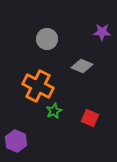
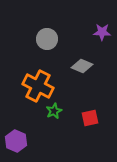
red square: rotated 36 degrees counterclockwise
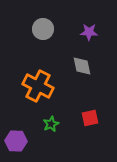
purple star: moved 13 px left
gray circle: moved 4 px left, 10 px up
gray diamond: rotated 55 degrees clockwise
green star: moved 3 px left, 13 px down
purple hexagon: rotated 20 degrees counterclockwise
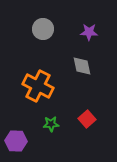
red square: moved 3 px left, 1 px down; rotated 30 degrees counterclockwise
green star: rotated 21 degrees clockwise
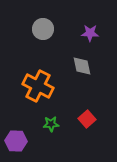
purple star: moved 1 px right, 1 px down
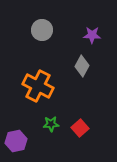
gray circle: moved 1 px left, 1 px down
purple star: moved 2 px right, 2 px down
gray diamond: rotated 40 degrees clockwise
red square: moved 7 px left, 9 px down
purple hexagon: rotated 15 degrees counterclockwise
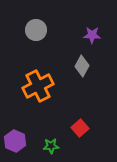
gray circle: moved 6 px left
orange cross: rotated 36 degrees clockwise
green star: moved 22 px down
purple hexagon: moved 1 px left; rotated 25 degrees counterclockwise
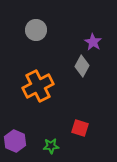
purple star: moved 1 px right, 7 px down; rotated 30 degrees clockwise
red square: rotated 30 degrees counterclockwise
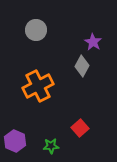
red square: rotated 30 degrees clockwise
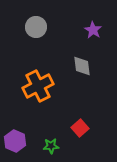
gray circle: moved 3 px up
purple star: moved 12 px up
gray diamond: rotated 35 degrees counterclockwise
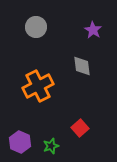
purple hexagon: moved 5 px right, 1 px down
green star: rotated 14 degrees counterclockwise
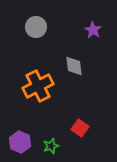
gray diamond: moved 8 px left
red square: rotated 12 degrees counterclockwise
